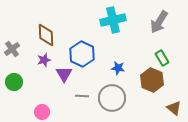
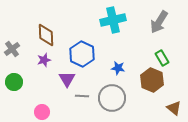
purple triangle: moved 3 px right, 5 px down
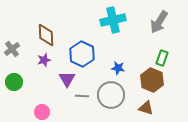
green rectangle: rotated 49 degrees clockwise
gray circle: moved 1 px left, 3 px up
brown triangle: moved 28 px left; rotated 21 degrees counterclockwise
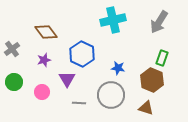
brown diamond: moved 3 px up; rotated 35 degrees counterclockwise
gray line: moved 3 px left, 7 px down
pink circle: moved 20 px up
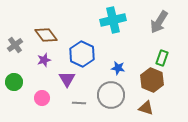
brown diamond: moved 3 px down
gray cross: moved 3 px right, 4 px up
pink circle: moved 6 px down
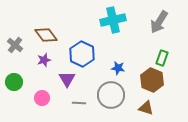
gray cross: rotated 14 degrees counterclockwise
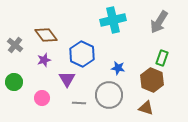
gray circle: moved 2 px left
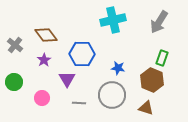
blue hexagon: rotated 25 degrees counterclockwise
purple star: rotated 16 degrees counterclockwise
gray circle: moved 3 px right
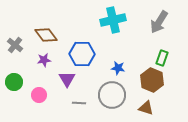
purple star: rotated 24 degrees clockwise
pink circle: moved 3 px left, 3 px up
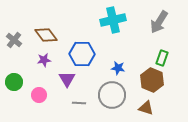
gray cross: moved 1 px left, 5 px up
